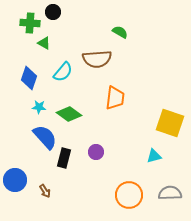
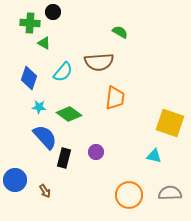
brown semicircle: moved 2 px right, 3 px down
cyan triangle: rotated 28 degrees clockwise
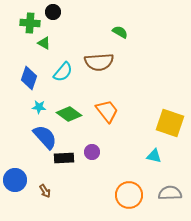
orange trapezoid: moved 8 px left, 13 px down; rotated 45 degrees counterclockwise
purple circle: moved 4 px left
black rectangle: rotated 72 degrees clockwise
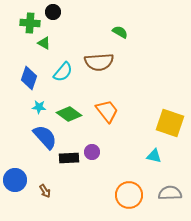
black rectangle: moved 5 px right
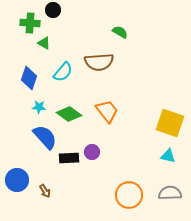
black circle: moved 2 px up
cyan triangle: moved 14 px right
blue circle: moved 2 px right
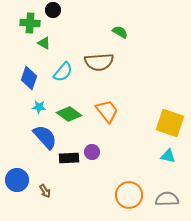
gray semicircle: moved 3 px left, 6 px down
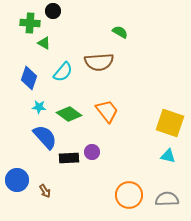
black circle: moved 1 px down
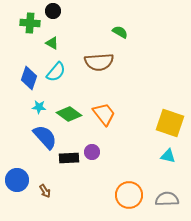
green triangle: moved 8 px right
cyan semicircle: moved 7 px left
orange trapezoid: moved 3 px left, 3 px down
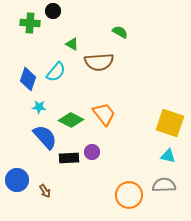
green triangle: moved 20 px right, 1 px down
blue diamond: moved 1 px left, 1 px down
green diamond: moved 2 px right, 6 px down; rotated 10 degrees counterclockwise
gray semicircle: moved 3 px left, 14 px up
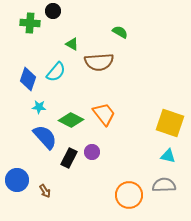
black rectangle: rotated 60 degrees counterclockwise
